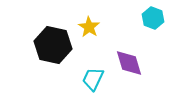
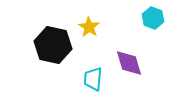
cyan trapezoid: rotated 20 degrees counterclockwise
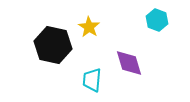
cyan hexagon: moved 4 px right, 2 px down
cyan trapezoid: moved 1 px left, 1 px down
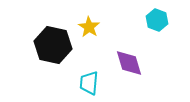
cyan trapezoid: moved 3 px left, 3 px down
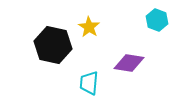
purple diamond: rotated 64 degrees counterclockwise
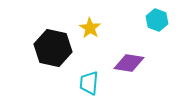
yellow star: moved 1 px right, 1 px down
black hexagon: moved 3 px down
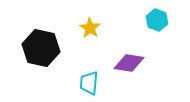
black hexagon: moved 12 px left
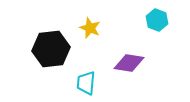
yellow star: rotated 10 degrees counterclockwise
black hexagon: moved 10 px right, 1 px down; rotated 18 degrees counterclockwise
cyan trapezoid: moved 3 px left
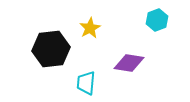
cyan hexagon: rotated 20 degrees clockwise
yellow star: rotated 20 degrees clockwise
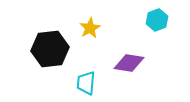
black hexagon: moved 1 px left
